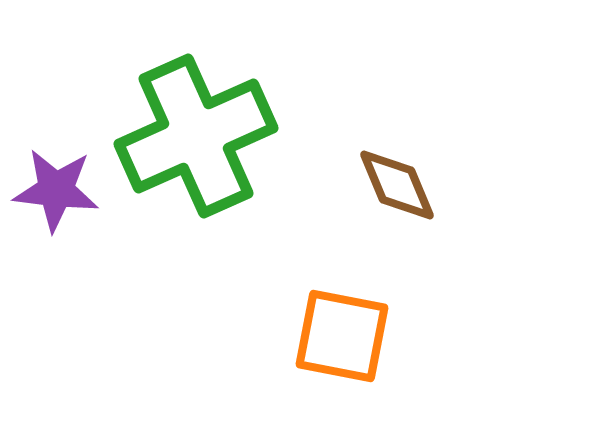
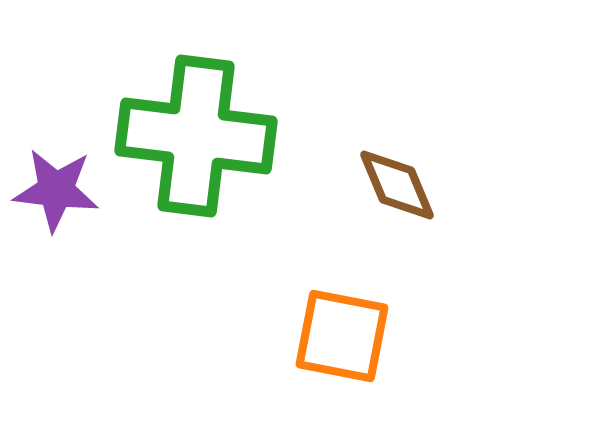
green cross: rotated 31 degrees clockwise
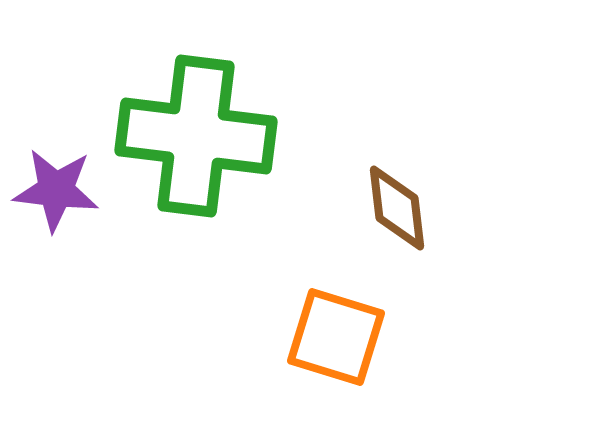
brown diamond: moved 23 px down; rotated 16 degrees clockwise
orange square: moved 6 px left, 1 px down; rotated 6 degrees clockwise
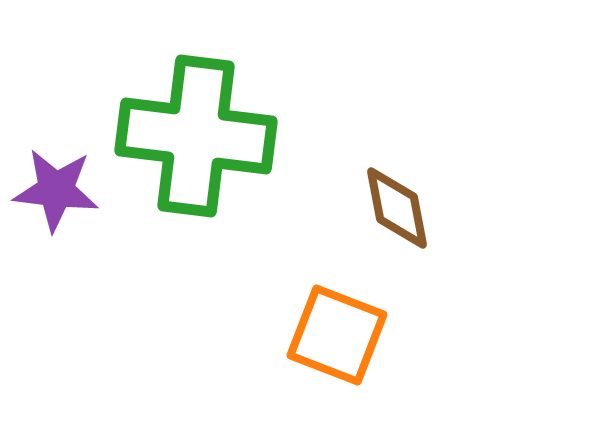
brown diamond: rotated 4 degrees counterclockwise
orange square: moved 1 px right, 2 px up; rotated 4 degrees clockwise
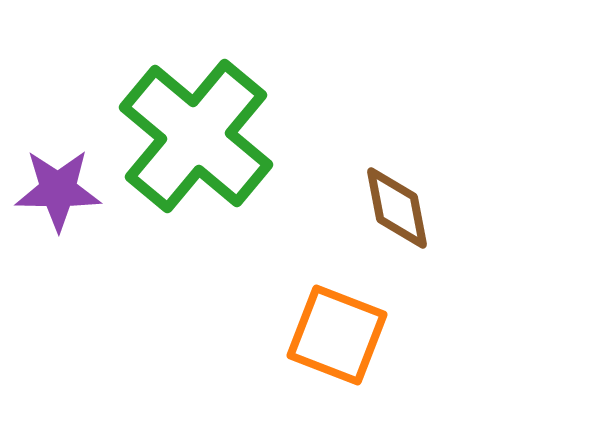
green cross: rotated 33 degrees clockwise
purple star: moved 2 px right; rotated 6 degrees counterclockwise
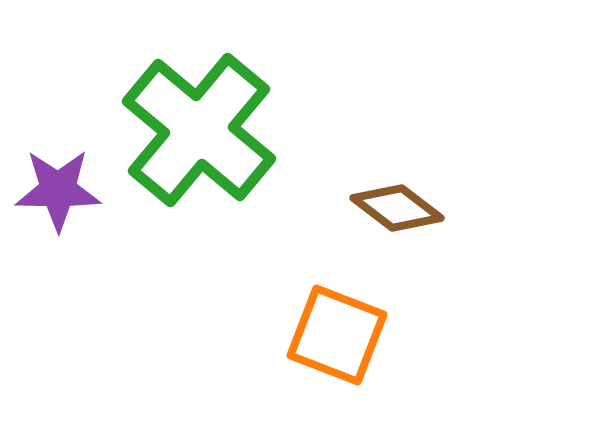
green cross: moved 3 px right, 6 px up
brown diamond: rotated 42 degrees counterclockwise
